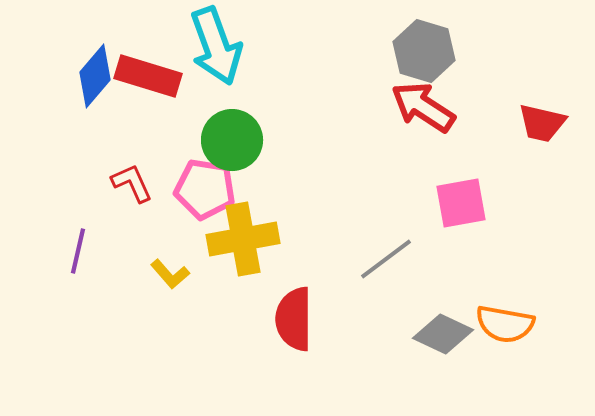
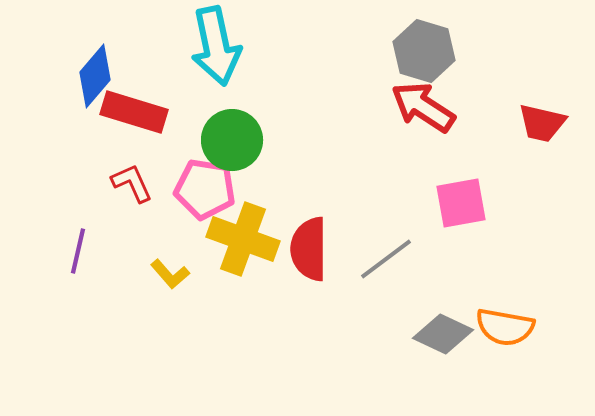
cyan arrow: rotated 8 degrees clockwise
red rectangle: moved 14 px left, 36 px down
yellow cross: rotated 30 degrees clockwise
red semicircle: moved 15 px right, 70 px up
orange semicircle: moved 3 px down
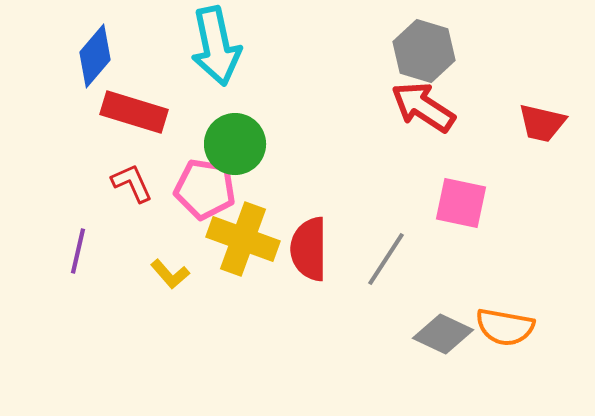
blue diamond: moved 20 px up
green circle: moved 3 px right, 4 px down
pink square: rotated 22 degrees clockwise
gray line: rotated 20 degrees counterclockwise
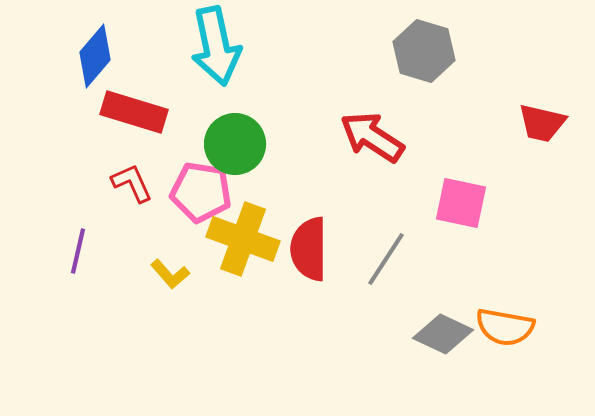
red arrow: moved 51 px left, 30 px down
pink pentagon: moved 4 px left, 3 px down
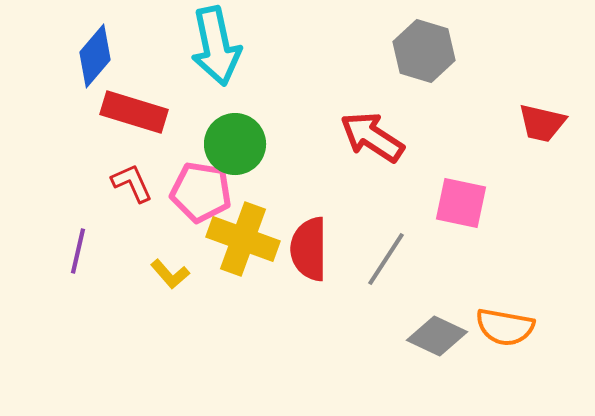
gray diamond: moved 6 px left, 2 px down
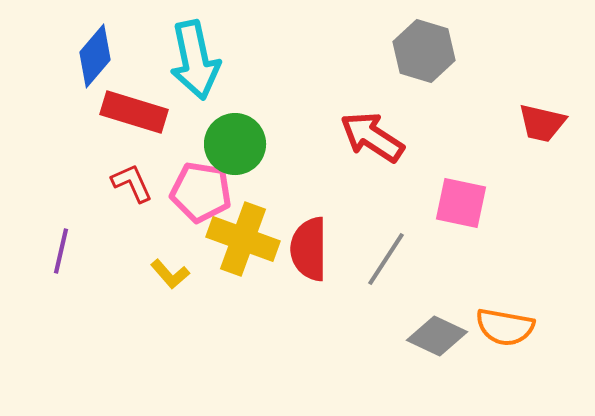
cyan arrow: moved 21 px left, 14 px down
purple line: moved 17 px left
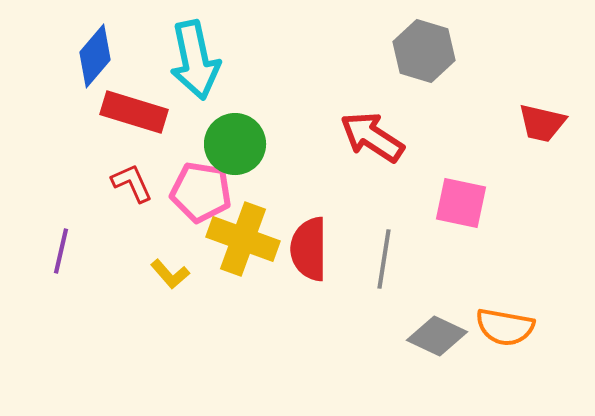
gray line: moved 2 px left; rotated 24 degrees counterclockwise
